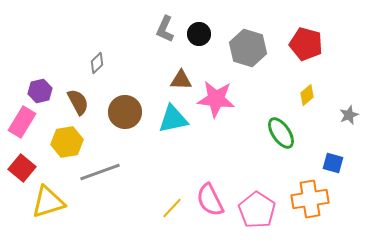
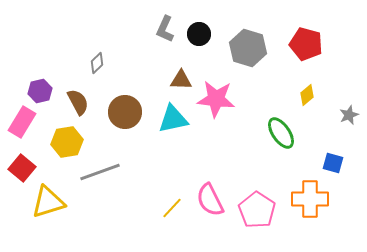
orange cross: rotated 9 degrees clockwise
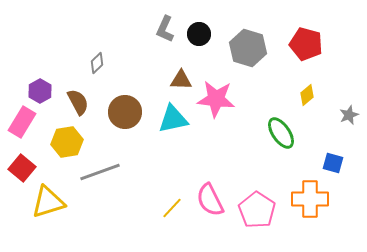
purple hexagon: rotated 15 degrees counterclockwise
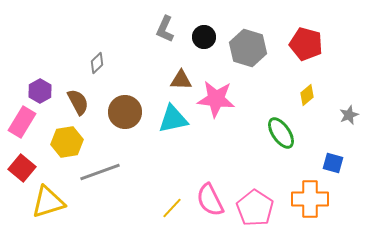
black circle: moved 5 px right, 3 px down
pink pentagon: moved 2 px left, 2 px up
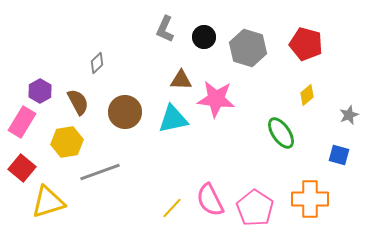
blue square: moved 6 px right, 8 px up
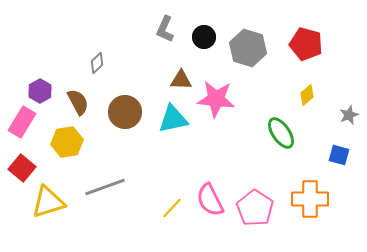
gray line: moved 5 px right, 15 px down
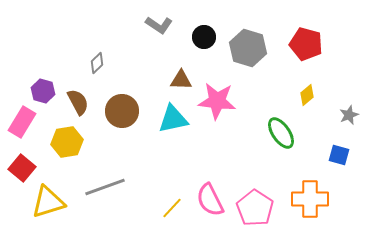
gray L-shape: moved 6 px left, 4 px up; rotated 80 degrees counterclockwise
purple hexagon: moved 3 px right; rotated 15 degrees counterclockwise
pink star: moved 1 px right, 2 px down
brown circle: moved 3 px left, 1 px up
